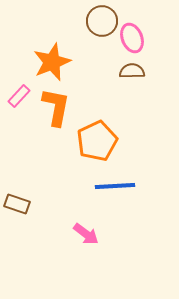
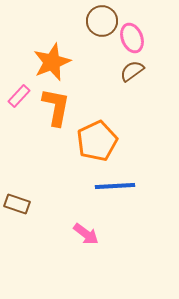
brown semicircle: rotated 35 degrees counterclockwise
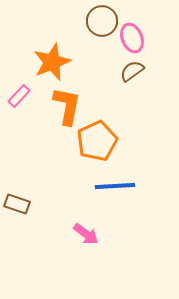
orange L-shape: moved 11 px right, 1 px up
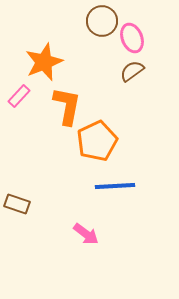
orange star: moved 8 px left
